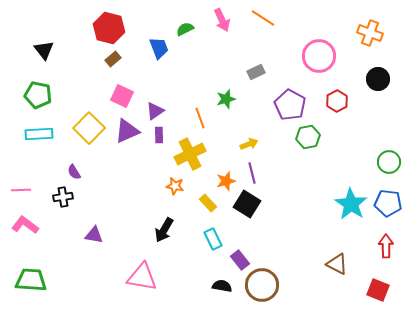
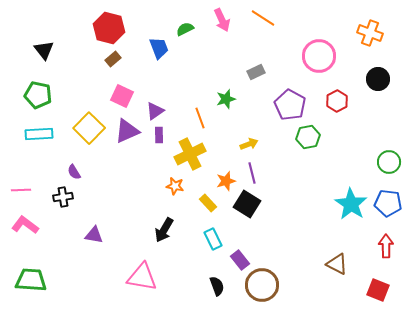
black semicircle at (222, 286): moved 5 px left; rotated 60 degrees clockwise
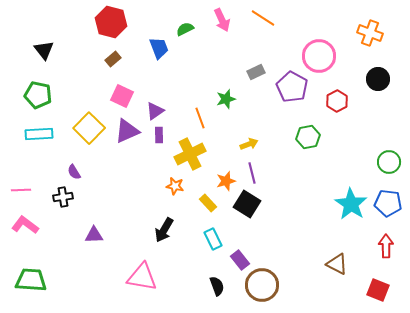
red hexagon at (109, 28): moved 2 px right, 6 px up
purple pentagon at (290, 105): moved 2 px right, 18 px up
purple triangle at (94, 235): rotated 12 degrees counterclockwise
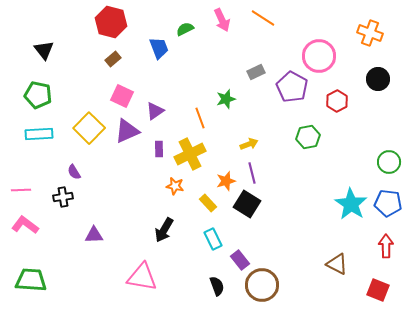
purple rectangle at (159, 135): moved 14 px down
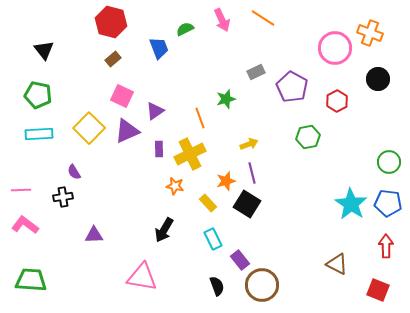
pink circle at (319, 56): moved 16 px right, 8 px up
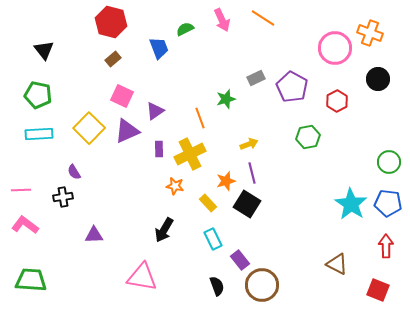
gray rectangle at (256, 72): moved 6 px down
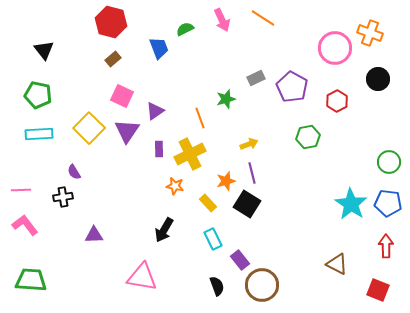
purple triangle at (127, 131): rotated 32 degrees counterclockwise
pink L-shape at (25, 225): rotated 16 degrees clockwise
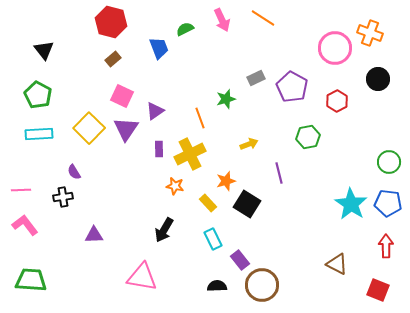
green pentagon at (38, 95): rotated 16 degrees clockwise
purple triangle at (127, 131): moved 1 px left, 2 px up
purple line at (252, 173): moved 27 px right
black semicircle at (217, 286): rotated 72 degrees counterclockwise
